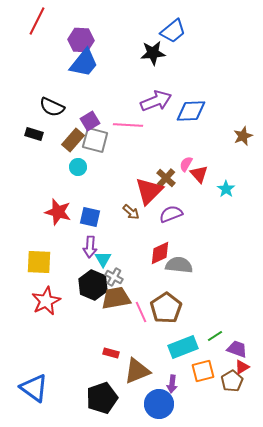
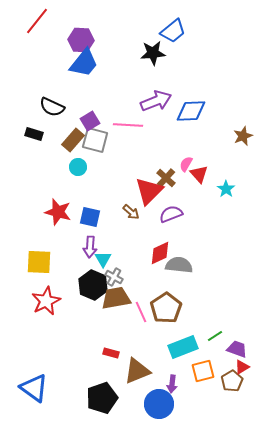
red line at (37, 21): rotated 12 degrees clockwise
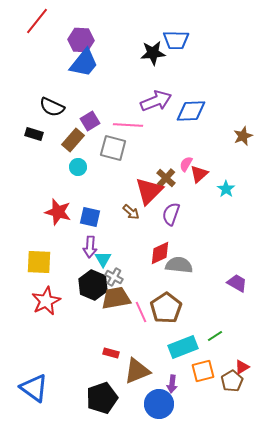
blue trapezoid at (173, 31): moved 3 px right, 9 px down; rotated 40 degrees clockwise
gray square at (95, 140): moved 18 px right, 8 px down
red triangle at (199, 174): rotated 30 degrees clockwise
purple semicircle at (171, 214): rotated 50 degrees counterclockwise
purple trapezoid at (237, 349): moved 66 px up; rotated 10 degrees clockwise
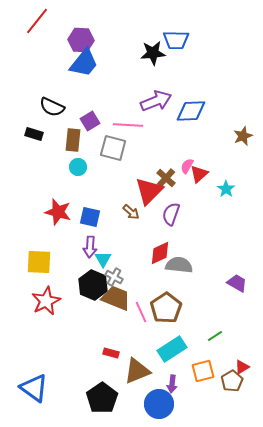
brown rectangle at (73, 140): rotated 35 degrees counterclockwise
pink semicircle at (186, 164): moved 1 px right, 2 px down
brown trapezoid at (116, 298): rotated 32 degrees clockwise
cyan rectangle at (183, 347): moved 11 px left, 2 px down; rotated 12 degrees counterclockwise
black pentagon at (102, 398): rotated 16 degrees counterclockwise
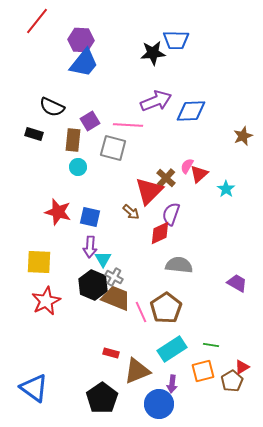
red diamond at (160, 253): moved 20 px up
green line at (215, 336): moved 4 px left, 9 px down; rotated 42 degrees clockwise
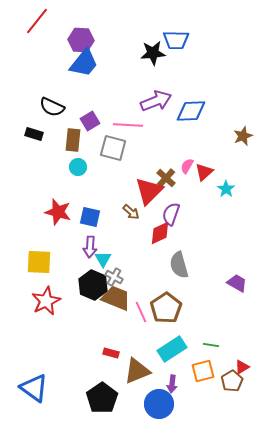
red triangle at (199, 174): moved 5 px right, 2 px up
gray semicircle at (179, 265): rotated 112 degrees counterclockwise
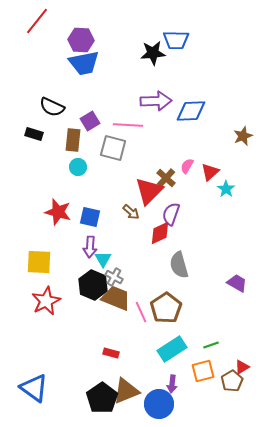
blue trapezoid at (84, 63): rotated 40 degrees clockwise
purple arrow at (156, 101): rotated 20 degrees clockwise
red triangle at (204, 172): moved 6 px right
green line at (211, 345): rotated 28 degrees counterclockwise
brown triangle at (137, 371): moved 11 px left, 20 px down
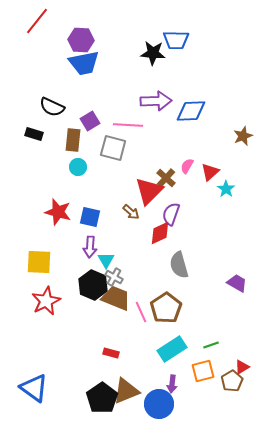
black star at (153, 53): rotated 10 degrees clockwise
cyan triangle at (103, 259): moved 3 px right, 1 px down
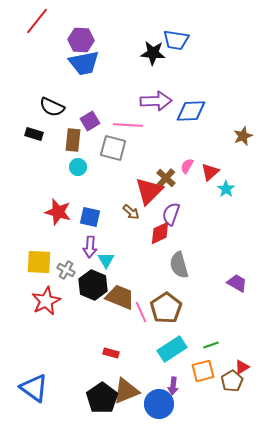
blue trapezoid at (176, 40): rotated 8 degrees clockwise
gray cross at (114, 277): moved 48 px left, 7 px up
brown trapezoid at (116, 298): moved 4 px right, 1 px up
purple arrow at (172, 384): moved 1 px right, 2 px down
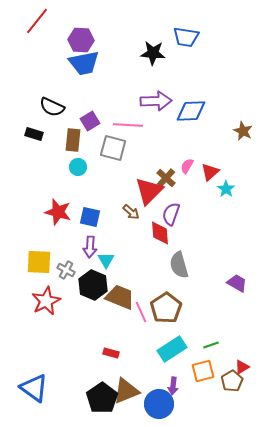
blue trapezoid at (176, 40): moved 10 px right, 3 px up
brown star at (243, 136): moved 5 px up; rotated 24 degrees counterclockwise
red diamond at (160, 233): rotated 70 degrees counterclockwise
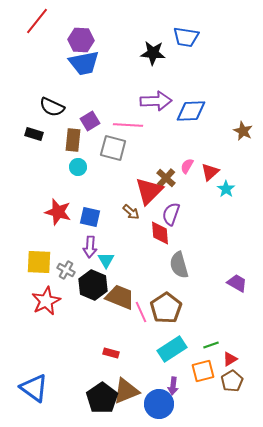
red triangle at (242, 367): moved 12 px left, 8 px up
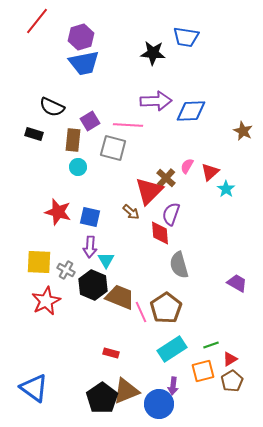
purple hexagon at (81, 40): moved 3 px up; rotated 20 degrees counterclockwise
